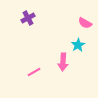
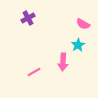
pink semicircle: moved 2 px left, 1 px down
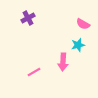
cyan star: rotated 16 degrees clockwise
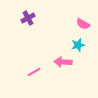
pink arrow: rotated 90 degrees clockwise
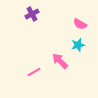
purple cross: moved 4 px right, 4 px up
pink semicircle: moved 3 px left
pink arrow: moved 3 px left, 1 px up; rotated 42 degrees clockwise
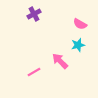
purple cross: moved 2 px right
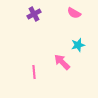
pink semicircle: moved 6 px left, 11 px up
pink arrow: moved 2 px right, 1 px down
pink line: rotated 64 degrees counterclockwise
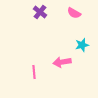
purple cross: moved 6 px right, 2 px up; rotated 24 degrees counterclockwise
cyan star: moved 4 px right
pink arrow: rotated 54 degrees counterclockwise
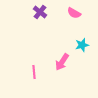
pink arrow: rotated 48 degrees counterclockwise
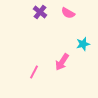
pink semicircle: moved 6 px left
cyan star: moved 1 px right, 1 px up
pink line: rotated 32 degrees clockwise
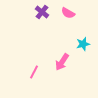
purple cross: moved 2 px right
